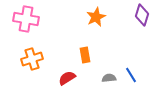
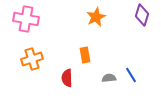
red semicircle: rotated 60 degrees counterclockwise
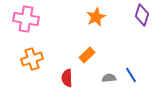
orange rectangle: moved 2 px right; rotated 56 degrees clockwise
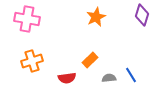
pink cross: moved 1 px right
orange rectangle: moved 3 px right, 5 px down
orange cross: moved 2 px down
red semicircle: rotated 96 degrees counterclockwise
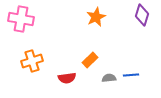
pink cross: moved 6 px left
blue line: rotated 63 degrees counterclockwise
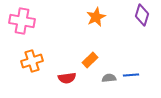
pink cross: moved 1 px right, 2 px down
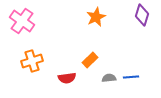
pink cross: rotated 25 degrees clockwise
blue line: moved 2 px down
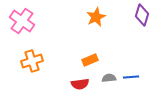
orange rectangle: rotated 21 degrees clockwise
red semicircle: moved 13 px right, 6 px down
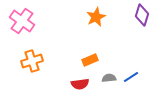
blue line: rotated 28 degrees counterclockwise
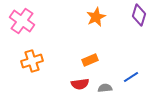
purple diamond: moved 3 px left
gray semicircle: moved 4 px left, 10 px down
